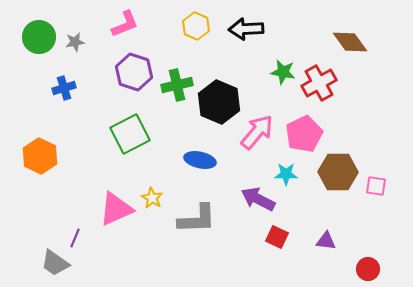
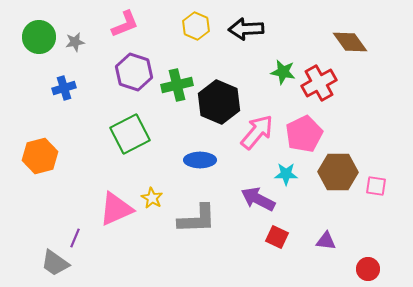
orange hexagon: rotated 20 degrees clockwise
blue ellipse: rotated 12 degrees counterclockwise
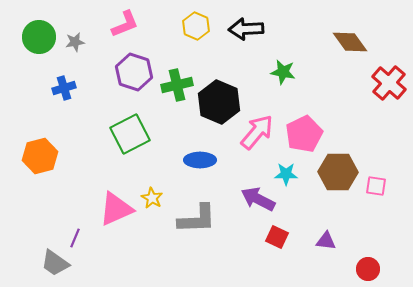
red cross: moved 70 px right; rotated 20 degrees counterclockwise
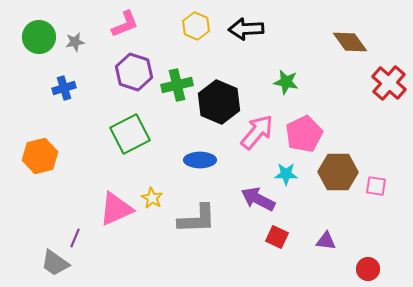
green star: moved 3 px right, 10 px down
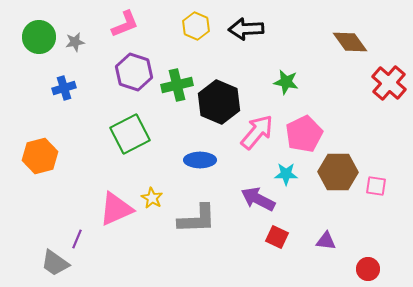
purple line: moved 2 px right, 1 px down
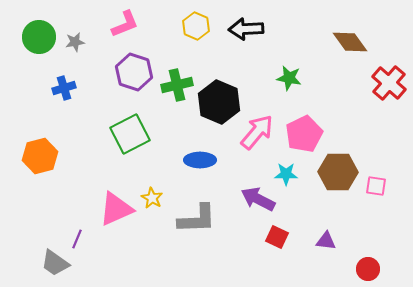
green star: moved 3 px right, 4 px up
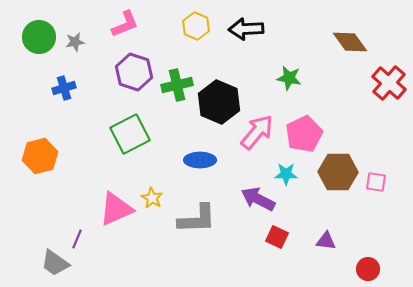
pink square: moved 4 px up
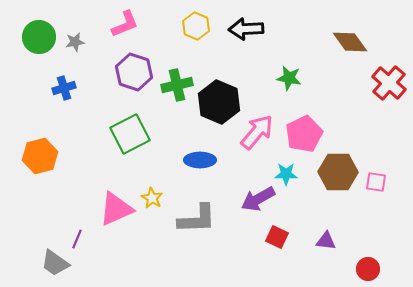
purple arrow: rotated 56 degrees counterclockwise
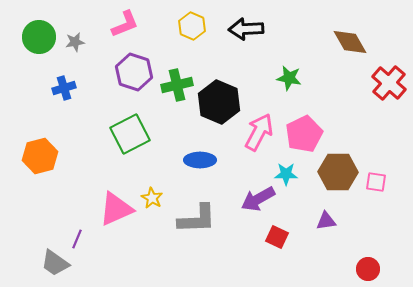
yellow hexagon: moved 4 px left
brown diamond: rotated 6 degrees clockwise
pink arrow: moved 2 px right; rotated 12 degrees counterclockwise
purple triangle: moved 20 px up; rotated 15 degrees counterclockwise
